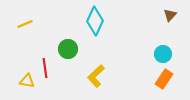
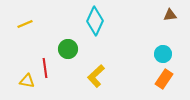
brown triangle: rotated 40 degrees clockwise
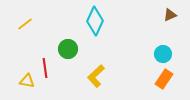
brown triangle: rotated 16 degrees counterclockwise
yellow line: rotated 14 degrees counterclockwise
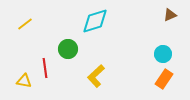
cyan diamond: rotated 48 degrees clockwise
yellow triangle: moved 3 px left
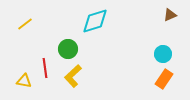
yellow L-shape: moved 23 px left
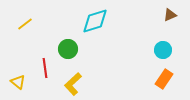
cyan circle: moved 4 px up
yellow L-shape: moved 8 px down
yellow triangle: moved 6 px left, 1 px down; rotated 28 degrees clockwise
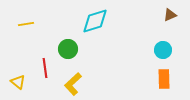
yellow line: moved 1 px right; rotated 28 degrees clockwise
orange rectangle: rotated 36 degrees counterclockwise
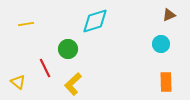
brown triangle: moved 1 px left
cyan circle: moved 2 px left, 6 px up
red line: rotated 18 degrees counterclockwise
orange rectangle: moved 2 px right, 3 px down
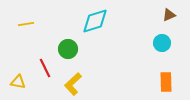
cyan circle: moved 1 px right, 1 px up
yellow triangle: rotated 28 degrees counterclockwise
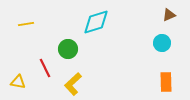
cyan diamond: moved 1 px right, 1 px down
